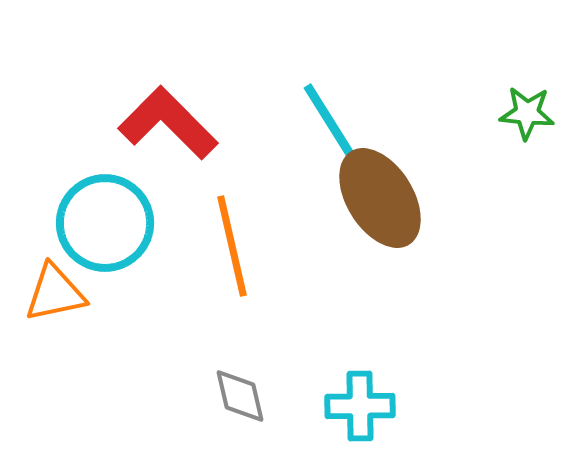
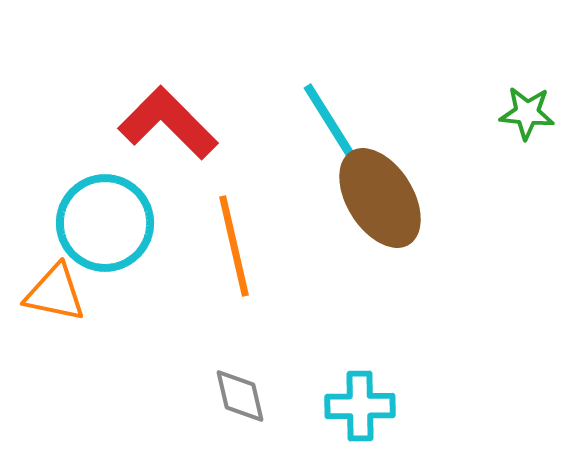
orange line: moved 2 px right
orange triangle: rotated 24 degrees clockwise
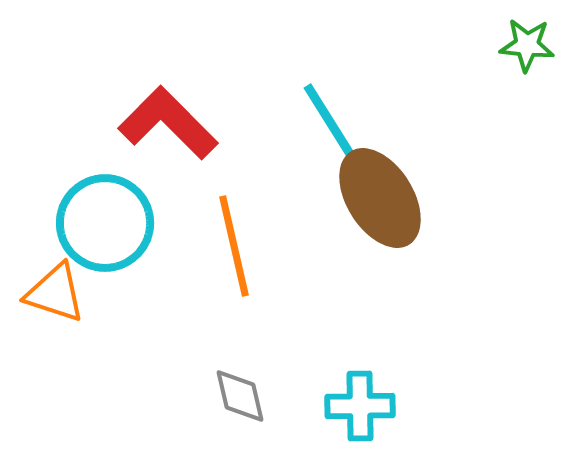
green star: moved 68 px up
orange triangle: rotated 6 degrees clockwise
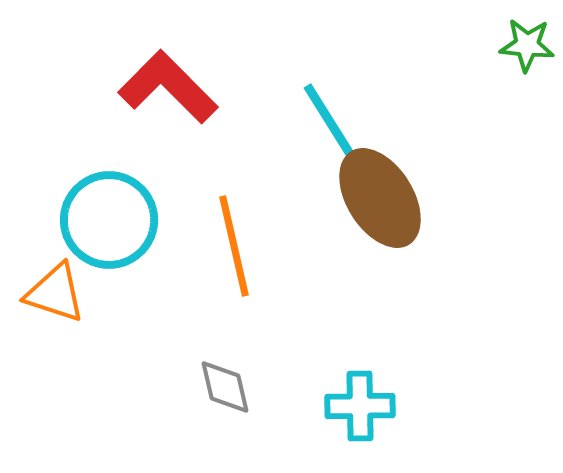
red L-shape: moved 36 px up
cyan circle: moved 4 px right, 3 px up
gray diamond: moved 15 px left, 9 px up
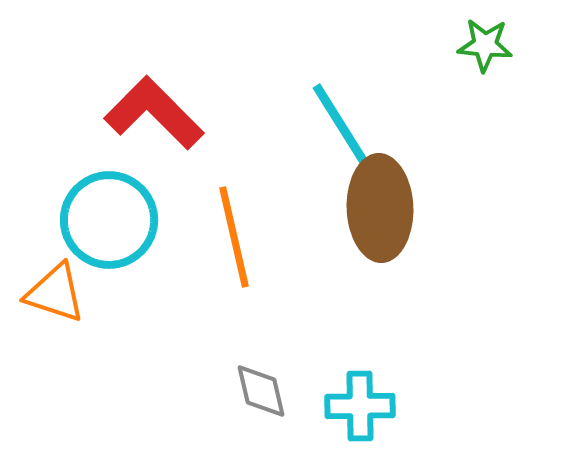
green star: moved 42 px left
red L-shape: moved 14 px left, 26 px down
cyan line: moved 9 px right
brown ellipse: moved 10 px down; rotated 30 degrees clockwise
orange line: moved 9 px up
gray diamond: moved 36 px right, 4 px down
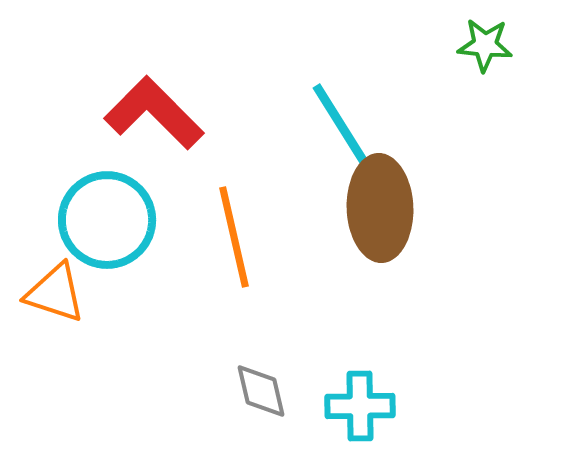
cyan circle: moved 2 px left
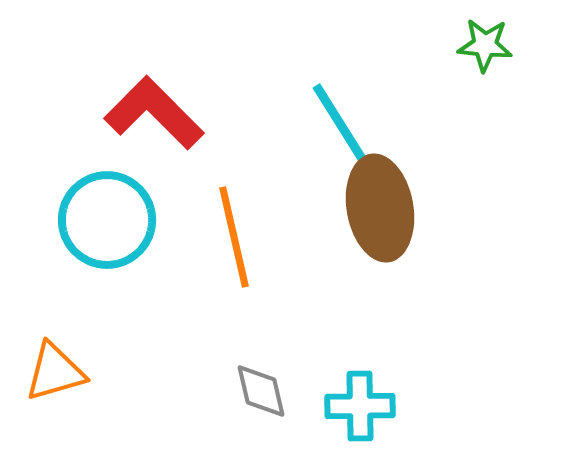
brown ellipse: rotated 8 degrees counterclockwise
orange triangle: moved 79 px down; rotated 34 degrees counterclockwise
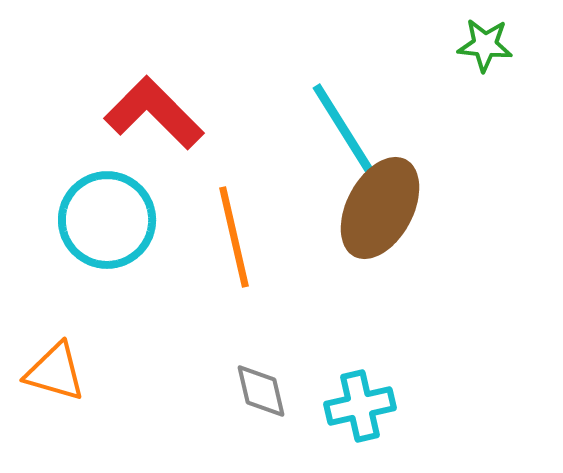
brown ellipse: rotated 38 degrees clockwise
orange triangle: rotated 32 degrees clockwise
cyan cross: rotated 12 degrees counterclockwise
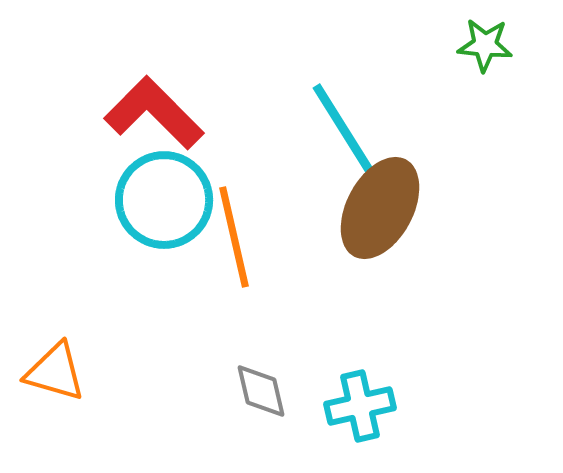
cyan circle: moved 57 px right, 20 px up
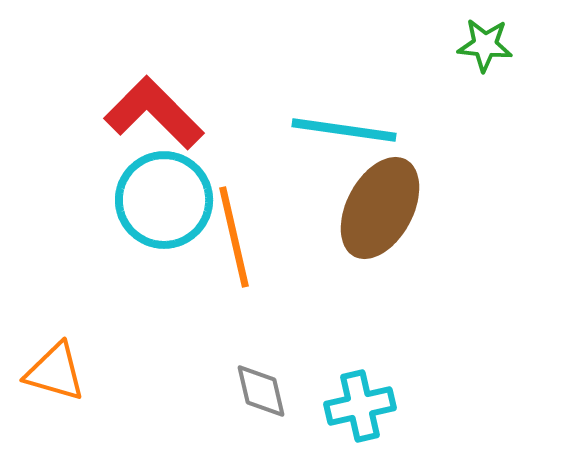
cyan line: rotated 50 degrees counterclockwise
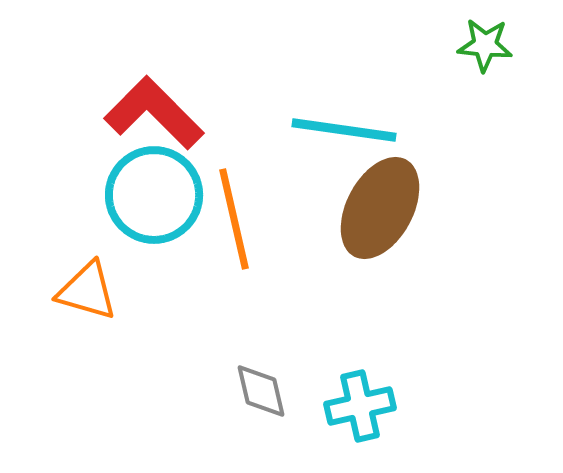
cyan circle: moved 10 px left, 5 px up
orange line: moved 18 px up
orange triangle: moved 32 px right, 81 px up
